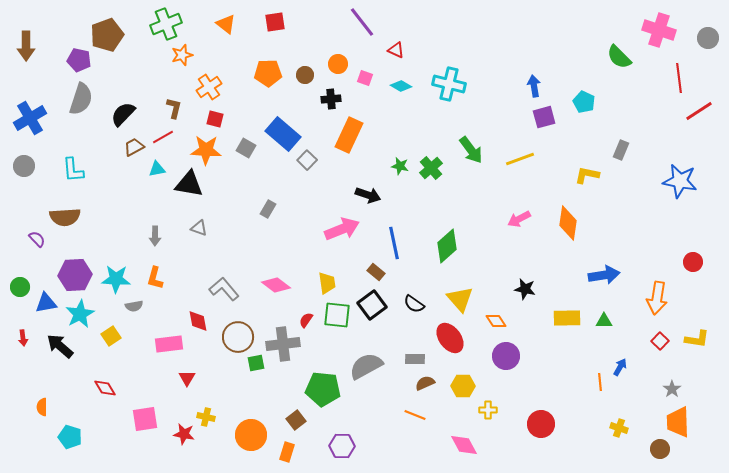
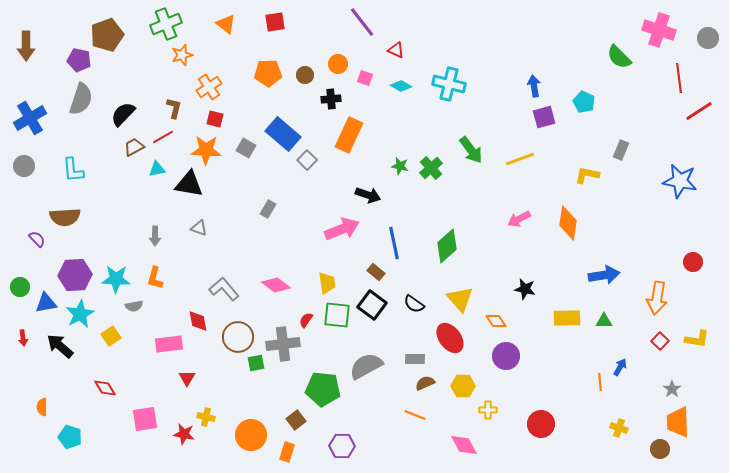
black square at (372, 305): rotated 16 degrees counterclockwise
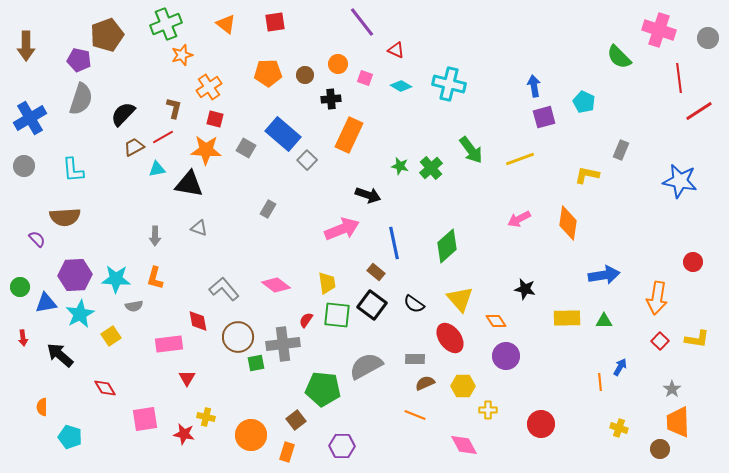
black arrow at (60, 346): moved 9 px down
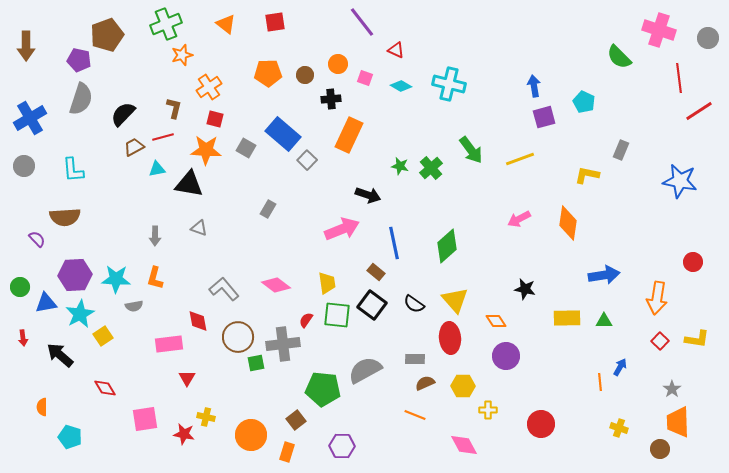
red line at (163, 137): rotated 15 degrees clockwise
yellow triangle at (460, 299): moved 5 px left, 1 px down
yellow square at (111, 336): moved 8 px left
red ellipse at (450, 338): rotated 32 degrees clockwise
gray semicircle at (366, 366): moved 1 px left, 4 px down
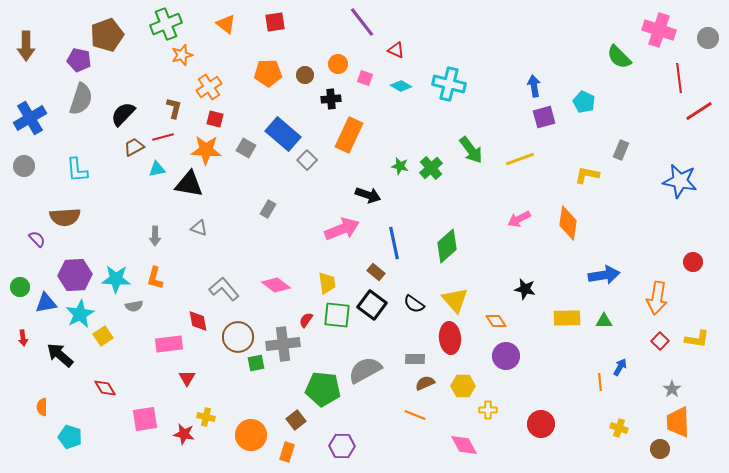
cyan L-shape at (73, 170): moved 4 px right
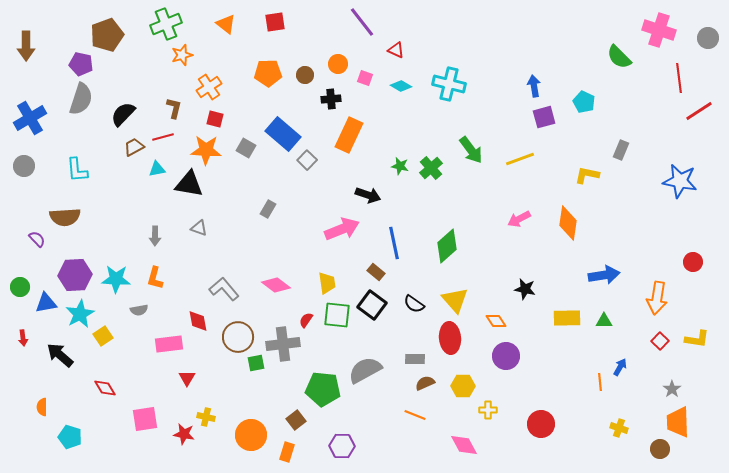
purple pentagon at (79, 60): moved 2 px right, 4 px down
gray semicircle at (134, 306): moved 5 px right, 4 px down
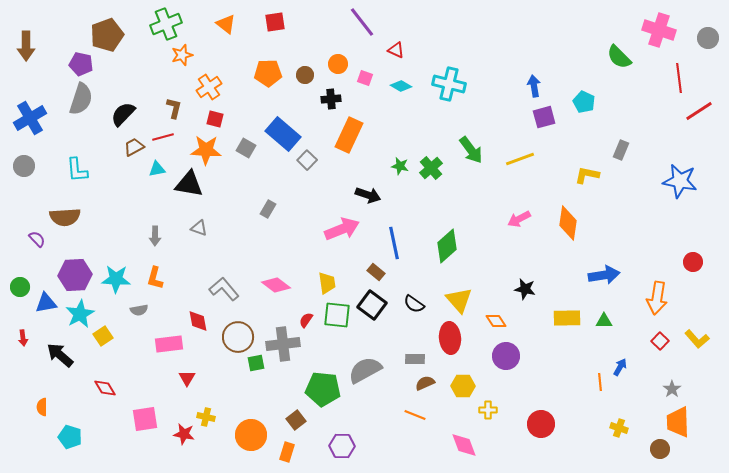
yellow triangle at (455, 300): moved 4 px right
yellow L-shape at (697, 339): rotated 40 degrees clockwise
pink diamond at (464, 445): rotated 8 degrees clockwise
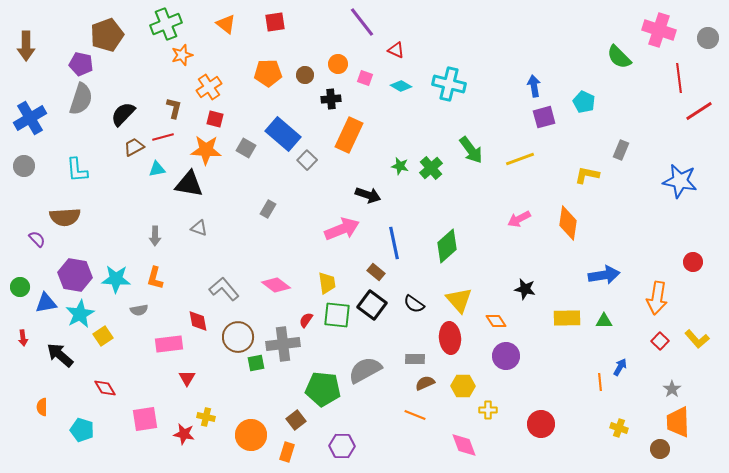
purple hexagon at (75, 275): rotated 12 degrees clockwise
cyan pentagon at (70, 437): moved 12 px right, 7 px up
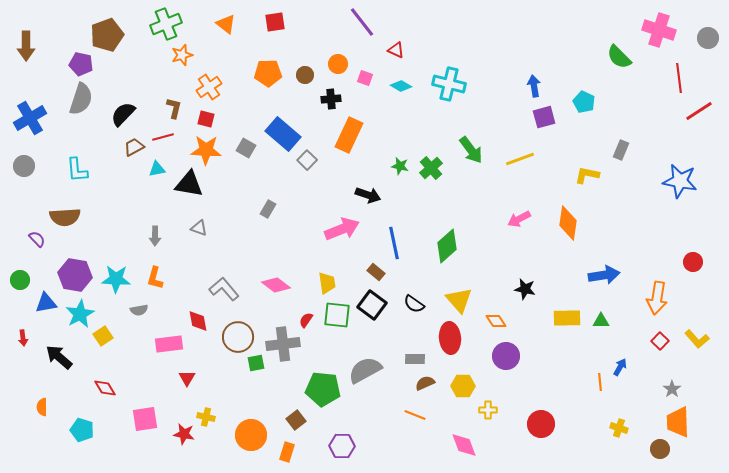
red square at (215, 119): moved 9 px left
green circle at (20, 287): moved 7 px up
green triangle at (604, 321): moved 3 px left
black arrow at (60, 355): moved 1 px left, 2 px down
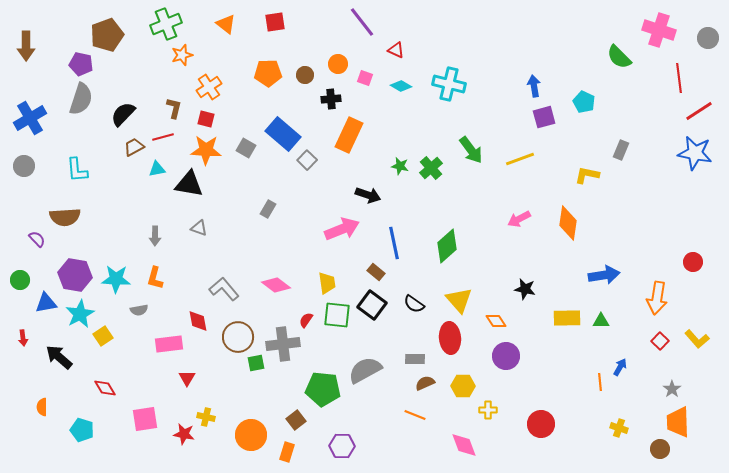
blue star at (680, 181): moved 15 px right, 28 px up
